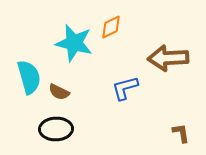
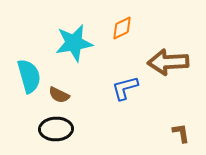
orange diamond: moved 11 px right, 1 px down
cyan star: rotated 24 degrees counterclockwise
brown arrow: moved 4 px down
cyan semicircle: moved 1 px up
brown semicircle: moved 3 px down
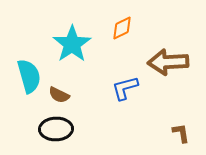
cyan star: moved 2 px left, 1 px down; rotated 24 degrees counterclockwise
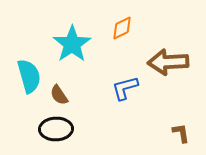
brown semicircle: rotated 30 degrees clockwise
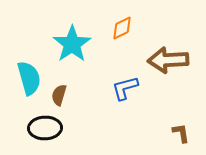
brown arrow: moved 2 px up
cyan semicircle: moved 2 px down
brown semicircle: rotated 50 degrees clockwise
black ellipse: moved 11 px left, 1 px up
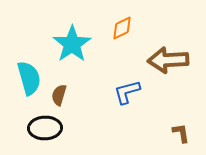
blue L-shape: moved 2 px right, 4 px down
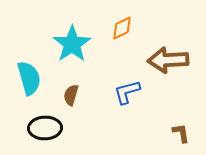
brown semicircle: moved 12 px right
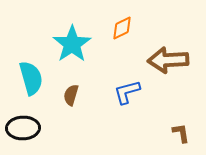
cyan semicircle: moved 2 px right
black ellipse: moved 22 px left
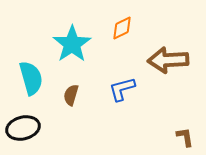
blue L-shape: moved 5 px left, 3 px up
black ellipse: rotated 12 degrees counterclockwise
brown L-shape: moved 4 px right, 4 px down
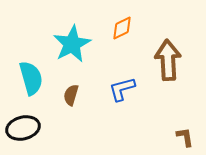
cyan star: rotated 6 degrees clockwise
brown arrow: rotated 90 degrees clockwise
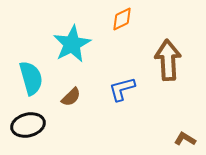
orange diamond: moved 9 px up
brown semicircle: moved 2 px down; rotated 150 degrees counterclockwise
black ellipse: moved 5 px right, 3 px up
brown L-shape: moved 2 px down; rotated 50 degrees counterclockwise
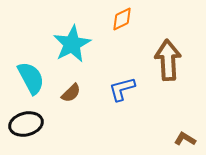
cyan semicircle: rotated 12 degrees counterclockwise
brown semicircle: moved 4 px up
black ellipse: moved 2 px left, 1 px up
